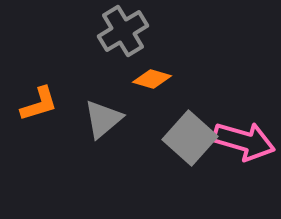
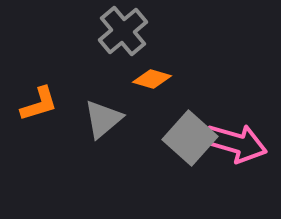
gray cross: rotated 9 degrees counterclockwise
pink arrow: moved 8 px left, 2 px down
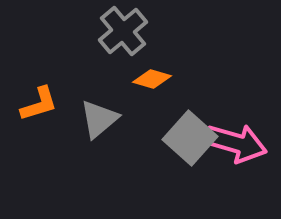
gray triangle: moved 4 px left
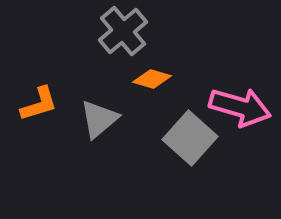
pink arrow: moved 4 px right, 36 px up
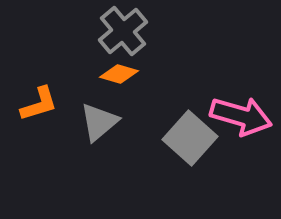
orange diamond: moved 33 px left, 5 px up
pink arrow: moved 1 px right, 9 px down
gray triangle: moved 3 px down
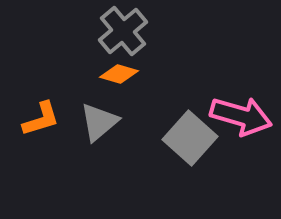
orange L-shape: moved 2 px right, 15 px down
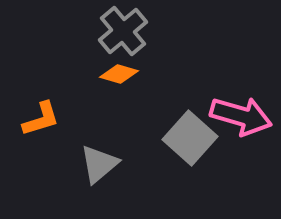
gray triangle: moved 42 px down
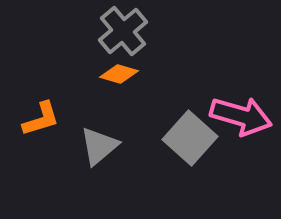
gray triangle: moved 18 px up
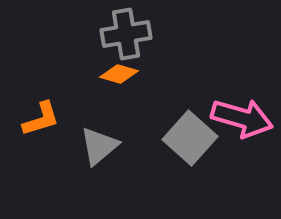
gray cross: moved 3 px right, 3 px down; rotated 30 degrees clockwise
pink arrow: moved 1 px right, 2 px down
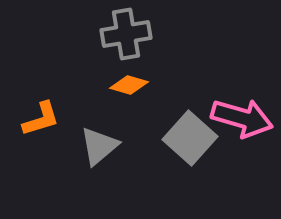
orange diamond: moved 10 px right, 11 px down
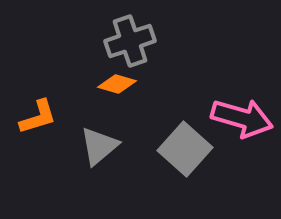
gray cross: moved 4 px right, 7 px down; rotated 9 degrees counterclockwise
orange diamond: moved 12 px left, 1 px up
orange L-shape: moved 3 px left, 2 px up
gray square: moved 5 px left, 11 px down
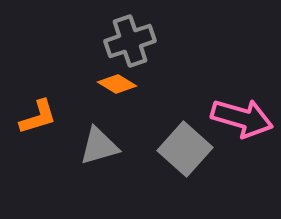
orange diamond: rotated 15 degrees clockwise
gray triangle: rotated 24 degrees clockwise
